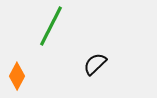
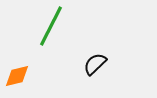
orange diamond: rotated 48 degrees clockwise
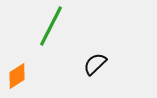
orange diamond: rotated 20 degrees counterclockwise
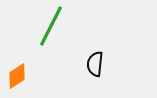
black semicircle: rotated 40 degrees counterclockwise
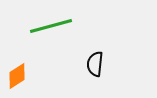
green line: rotated 48 degrees clockwise
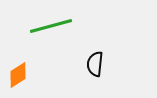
orange diamond: moved 1 px right, 1 px up
